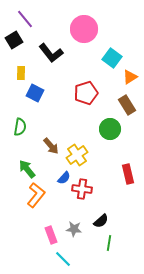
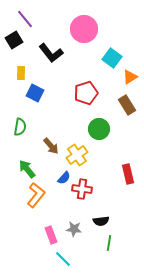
green circle: moved 11 px left
black semicircle: rotated 35 degrees clockwise
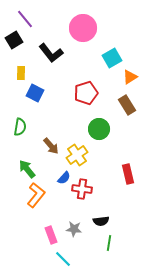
pink circle: moved 1 px left, 1 px up
cyan square: rotated 24 degrees clockwise
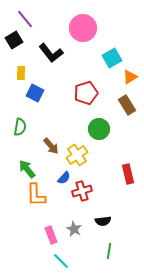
red cross: moved 2 px down; rotated 24 degrees counterclockwise
orange L-shape: rotated 140 degrees clockwise
black semicircle: moved 2 px right
gray star: rotated 21 degrees clockwise
green line: moved 8 px down
cyan line: moved 2 px left, 2 px down
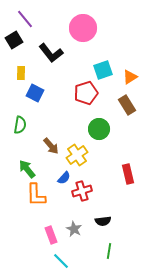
cyan square: moved 9 px left, 12 px down; rotated 12 degrees clockwise
green semicircle: moved 2 px up
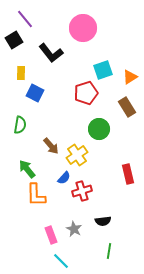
brown rectangle: moved 2 px down
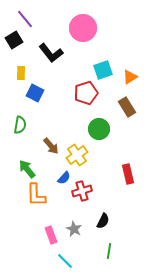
black semicircle: rotated 56 degrees counterclockwise
cyan line: moved 4 px right
